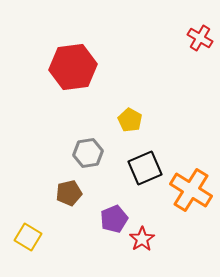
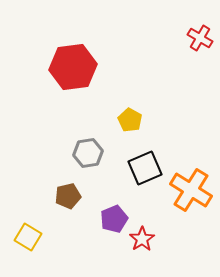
brown pentagon: moved 1 px left, 3 px down
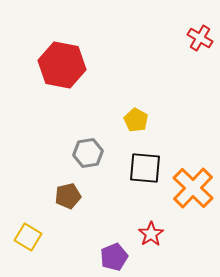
red hexagon: moved 11 px left, 2 px up; rotated 18 degrees clockwise
yellow pentagon: moved 6 px right
black square: rotated 28 degrees clockwise
orange cross: moved 2 px right, 2 px up; rotated 12 degrees clockwise
purple pentagon: moved 38 px down
red star: moved 9 px right, 5 px up
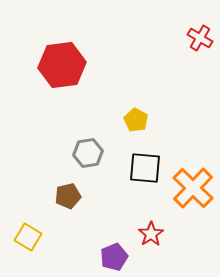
red hexagon: rotated 18 degrees counterclockwise
